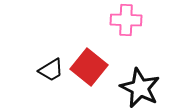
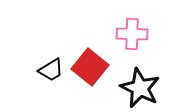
pink cross: moved 6 px right, 14 px down
red square: moved 1 px right
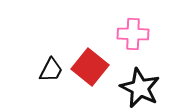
pink cross: moved 1 px right
black trapezoid: rotated 32 degrees counterclockwise
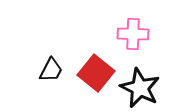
red square: moved 6 px right, 6 px down
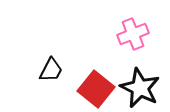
pink cross: rotated 24 degrees counterclockwise
red square: moved 16 px down
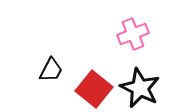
red square: moved 2 px left
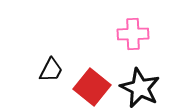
pink cross: rotated 20 degrees clockwise
red square: moved 2 px left, 2 px up
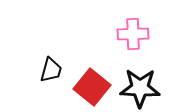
black trapezoid: rotated 12 degrees counterclockwise
black star: rotated 24 degrees counterclockwise
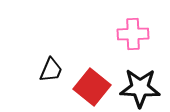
black trapezoid: rotated 8 degrees clockwise
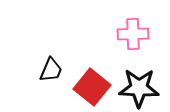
black star: moved 1 px left
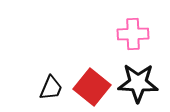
black trapezoid: moved 18 px down
black star: moved 1 px left, 5 px up
